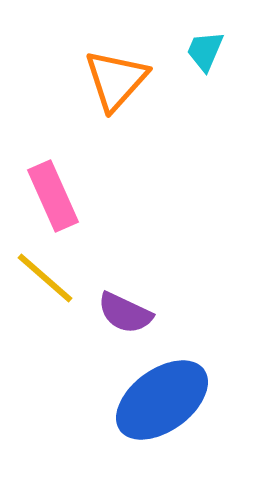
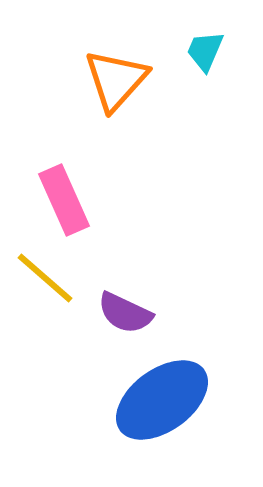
pink rectangle: moved 11 px right, 4 px down
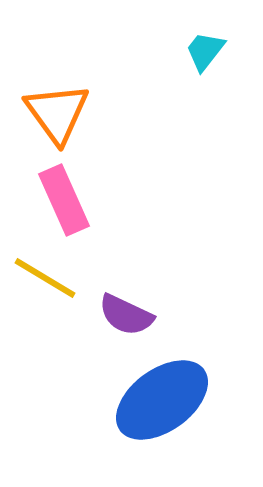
cyan trapezoid: rotated 15 degrees clockwise
orange triangle: moved 59 px left, 33 px down; rotated 18 degrees counterclockwise
yellow line: rotated 10 degrees counterclockwise
purple semicircle: moved 1 px right, 2 px down
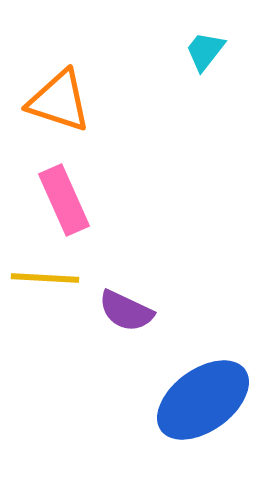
orange triangle: moved 2 px right, 12 px up; rotated 36 degrees counterclockwise
yellow line: rotated 28 degrees counterclockwise
purple semicircle: moved 4 px up
blue ellipse: moved 41 px right
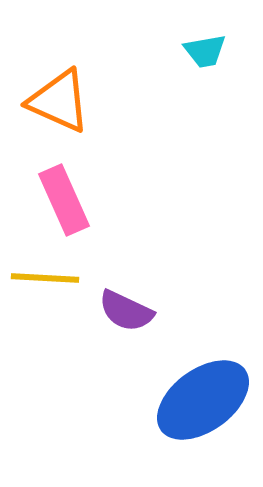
cyan trapezoid: rotated 138 degrees counterclockwise
orange triangle: rotated 6 degrees clockwise
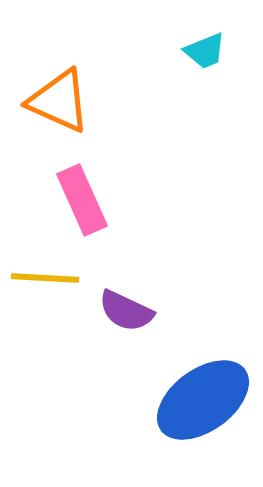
cyan trapezoid: rotated 12 degrees counterclockwise
pink rectangle: moved 18 px right
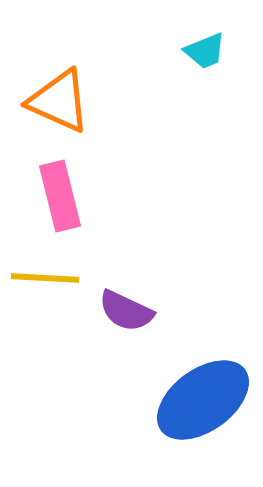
pink rectangle: moved 22 px left, 4 px up; rotated 10 degrees clockwise
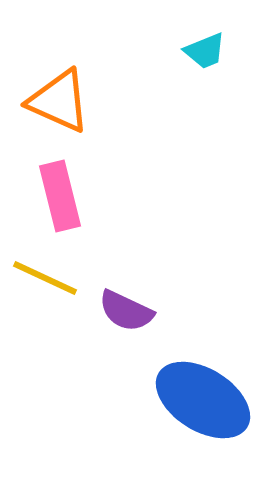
yellow line: rotated 22 degrees clockwise
blue ellipse: rotated 68 degrees clockwise
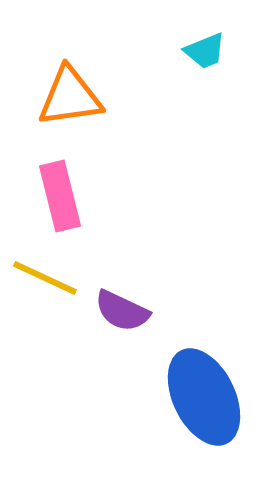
orange triangle: moved 11 px right, 4 px up; rotated 32 degrees counterclockwise
purple semicircle: moved 4 px left
blue ellipse: moved 1 px right, 3 px up; rotated 32 degrees clockwise
